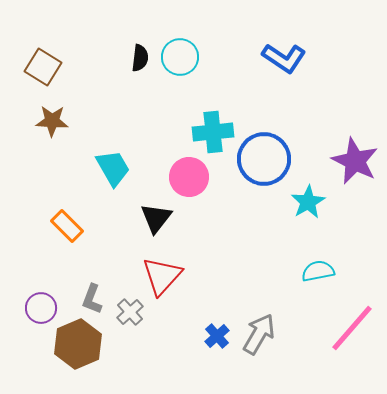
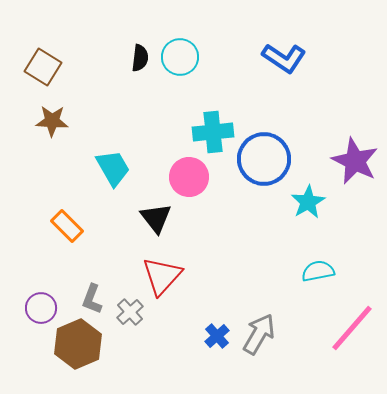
black triangle: rotated 16 degrees counterclockwise
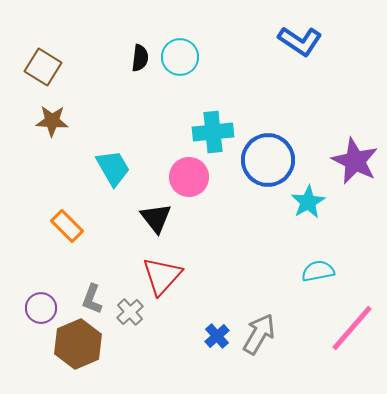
blue L-shape: moved 16 px right, 17 px up
blue circle: moved 4 px right, 1 px down
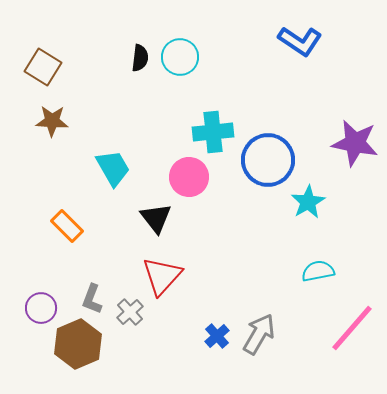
purple star: moved 18 px up; rotated 15 degrees counterclockwise
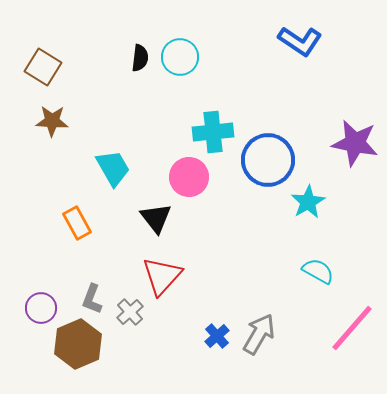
orange rectangle: moved 10 px right, 3 px up; rotated 16 degrees clockwise
cyan semicircle: rotated 40 degrees clockwise
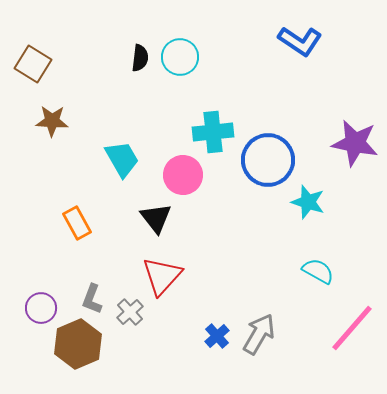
brown square: moved 10 px left, 3 px up
cyan trapezoid: moved 9 px right, 9 px up
pink circle: moved 6 px left, 2 px up
cyan star: rotated 24 degrees counterclockwise
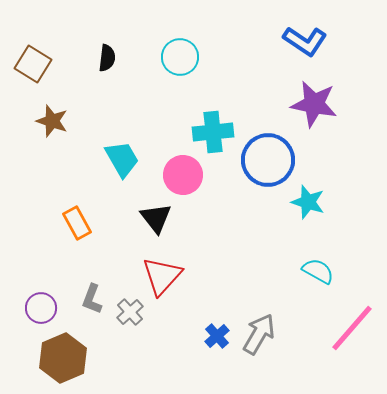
blue L-shape: moved 5 px right
black semicircle: moved 33 px left
brown star: rotated 16 degrees clockwise
purple star: moved 41 px left, 39 px up
brown hexagon: moved 15 px left, 14 px down
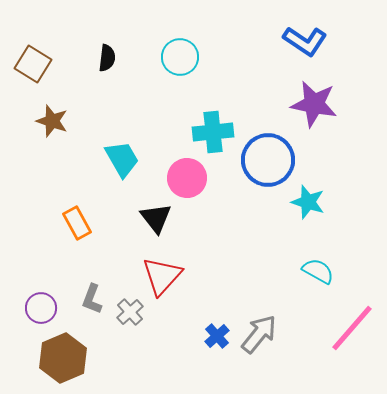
pink circle: moved 4 px right, 3 px down
gray arrow: rotated 9 degrees clockwise
